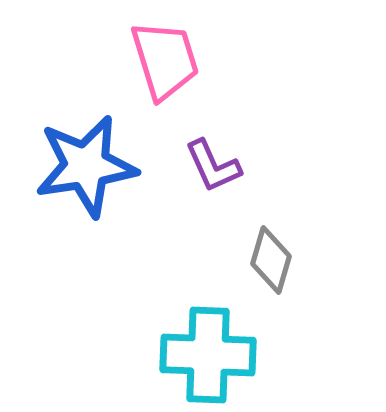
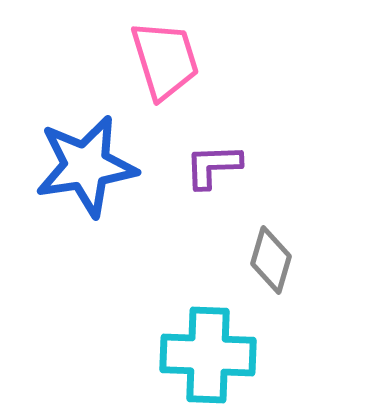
purple L-shape: rotated 112 degrees clockwise
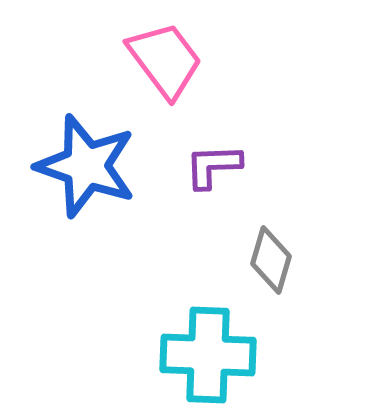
pink trapezoid: rotated 20 degrees counterclockwise
blue star: rotated 28 degrees clockwise
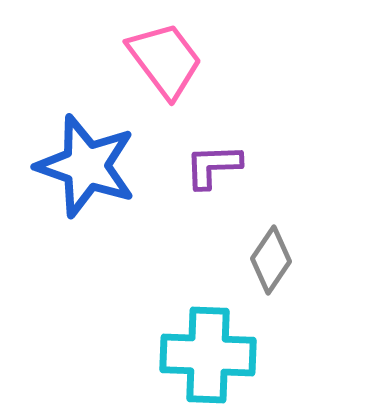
gray diamond: rotated 18 degrees clockwise
